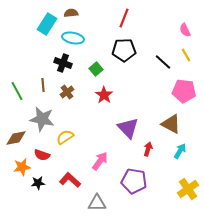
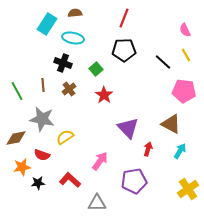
brown semicircle: moved 4 px right
brown cross: moved 2 px right, 3 px up
purple pentagon: rotated 20 degrees counterclockwise
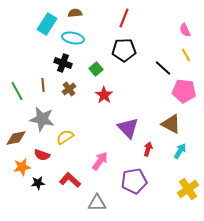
black line: moved 6 px down
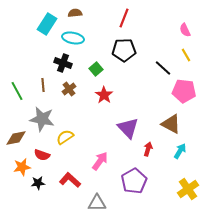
purple pentagon: rotated 20 degrees counterclockwise
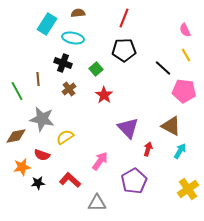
brown semicircle: moved 3 px right
brown line: moved 5 px left, 6 px up
brown triangle: moved 2 px down
brown diamond: moved 2 px up
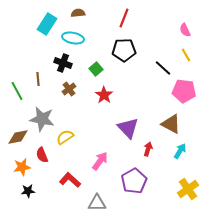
brown triangle: moved 2 px up
brown diamond: moved 2 px right, 1 px down
red semicircle: rotated 49 degrees clockwise
black star: moved 10 px left, 8 px down
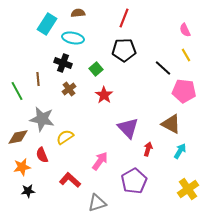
gray triangle: rotated 18 degrees counterclockwise
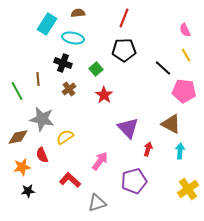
cyan arrow: rotated 28 degrees counterclockwise
purple pentagon: rotated 15 degrees clockwise
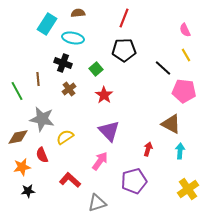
purple triangle: moved 19 px left, 3 px down
